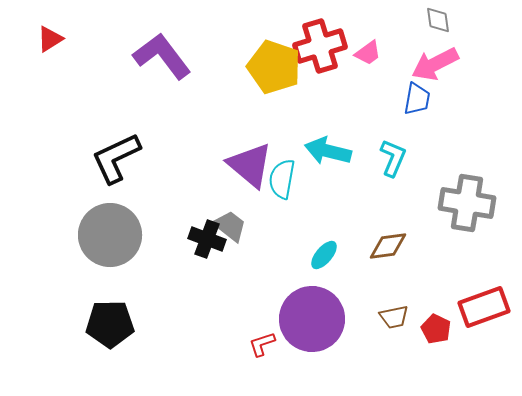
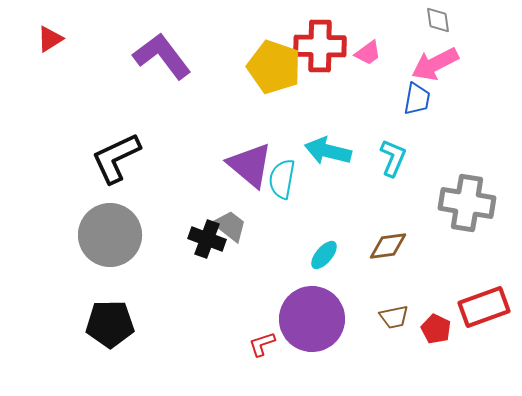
red cross: rotated 18 degrees clockwise
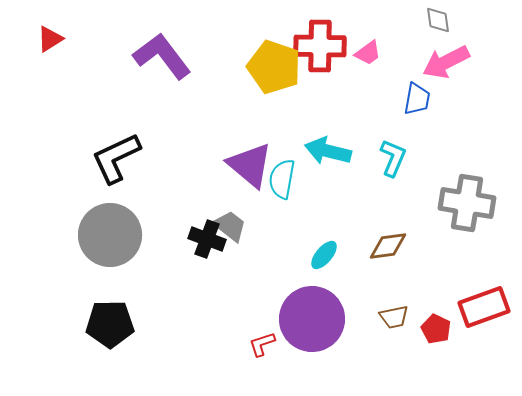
pink arrow: moved 11 px right, 2 px up
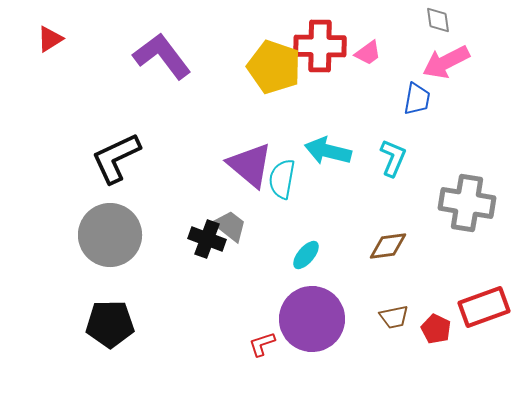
cyan ellipse: moved 18 px left
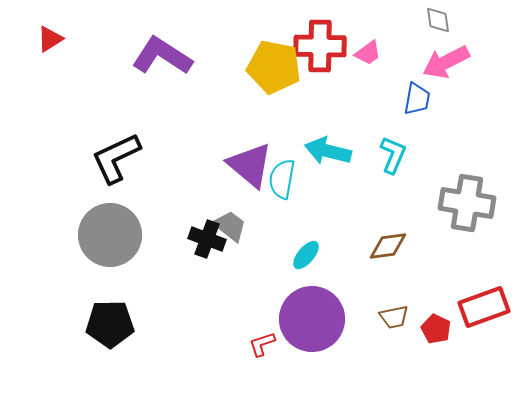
purple L-shape: rotated 20 degrees counterclockwise
yellow pentagon: rotated 8 degrees counterclockwise
cyan L-shape: moved 3 px up
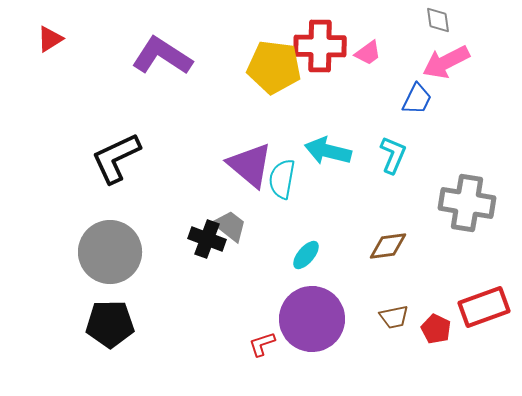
yellow pentagon: rotated 4 degrees counterclockwise
blue trapezoid: rotated 16 degrees clockwise
gray circle: moved 17 px down
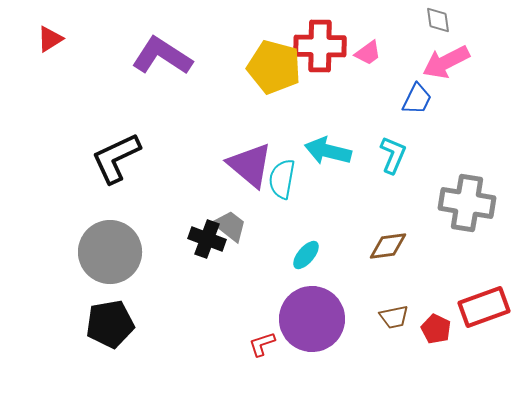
yellow pentagon: rotated 8 degrees clockwise
black pentagon: rotated 9 degrees counterclockwise
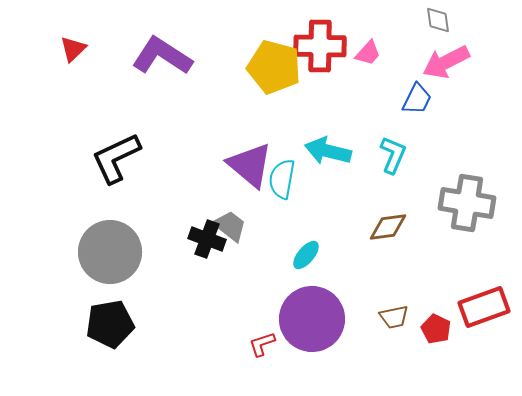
red triangle: moved 23 px right, 10 px down; rotated 12 degrees counterclockwise
pink trapezoid: rotated 12 degrees counterclockwise
brown diamond: moved 19 px up
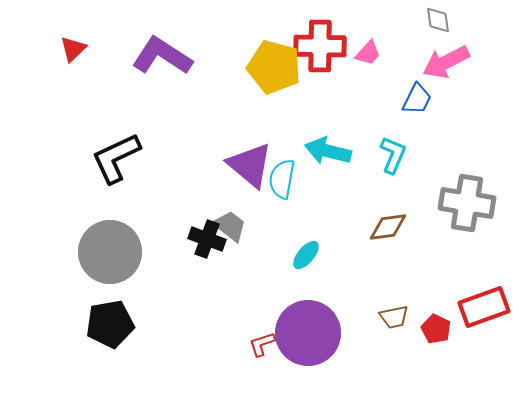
purple circle: moved 4 px left, 14 px down
